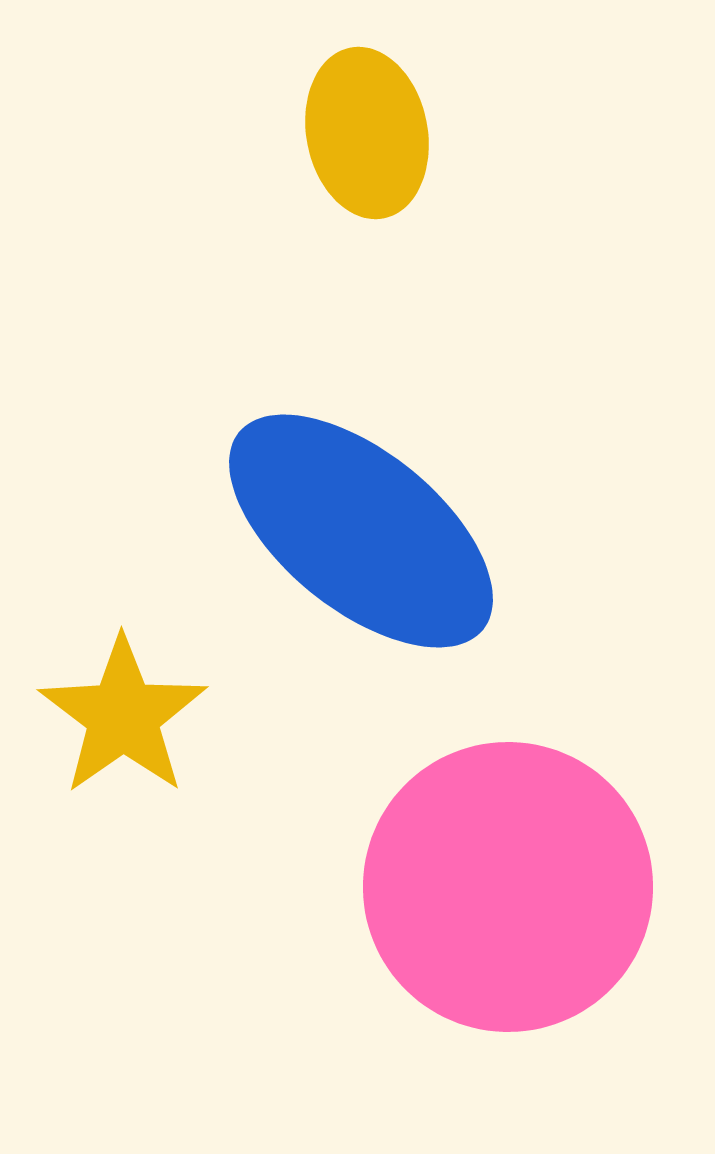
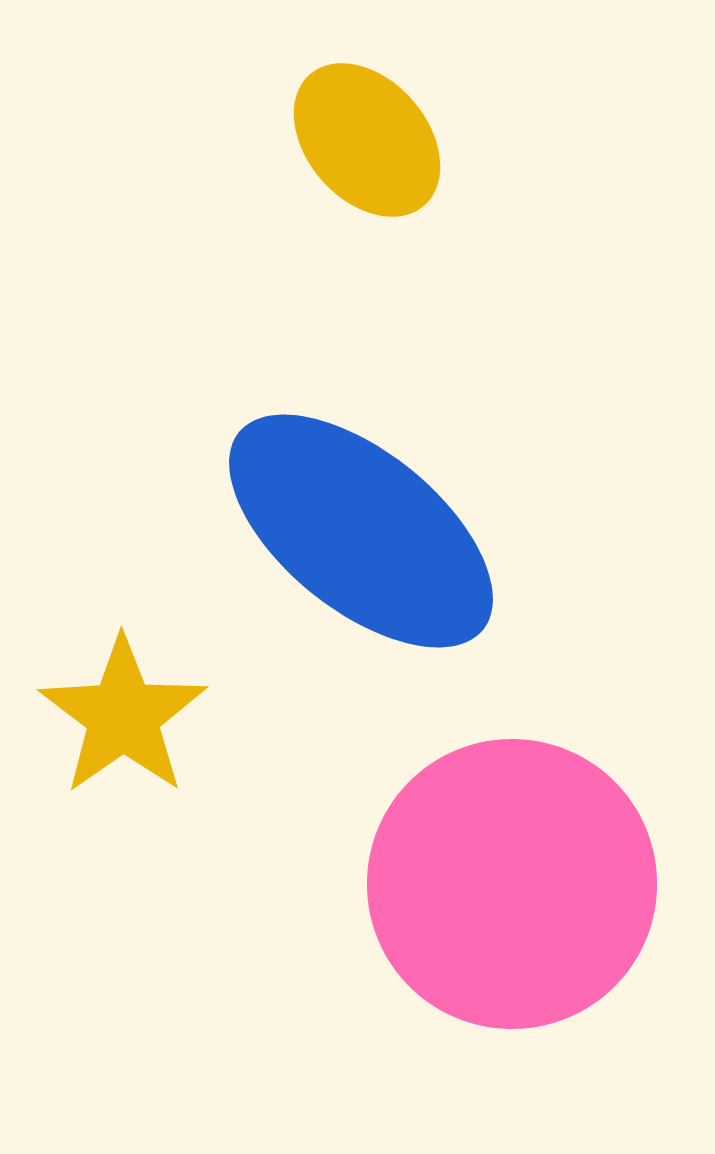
yellow ellipse: moved 7 px down; rotated 30 degrees counterclockwise
pink circle: moved 4 px right, 3 px up
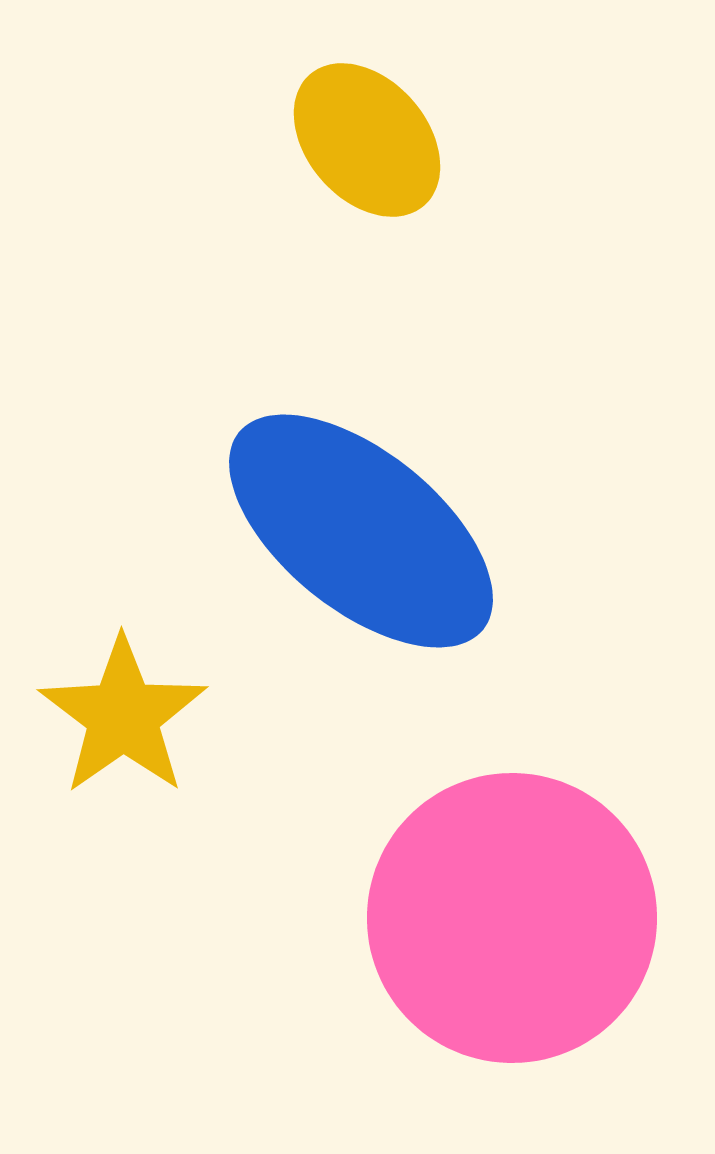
pink circle: moved 34 px down
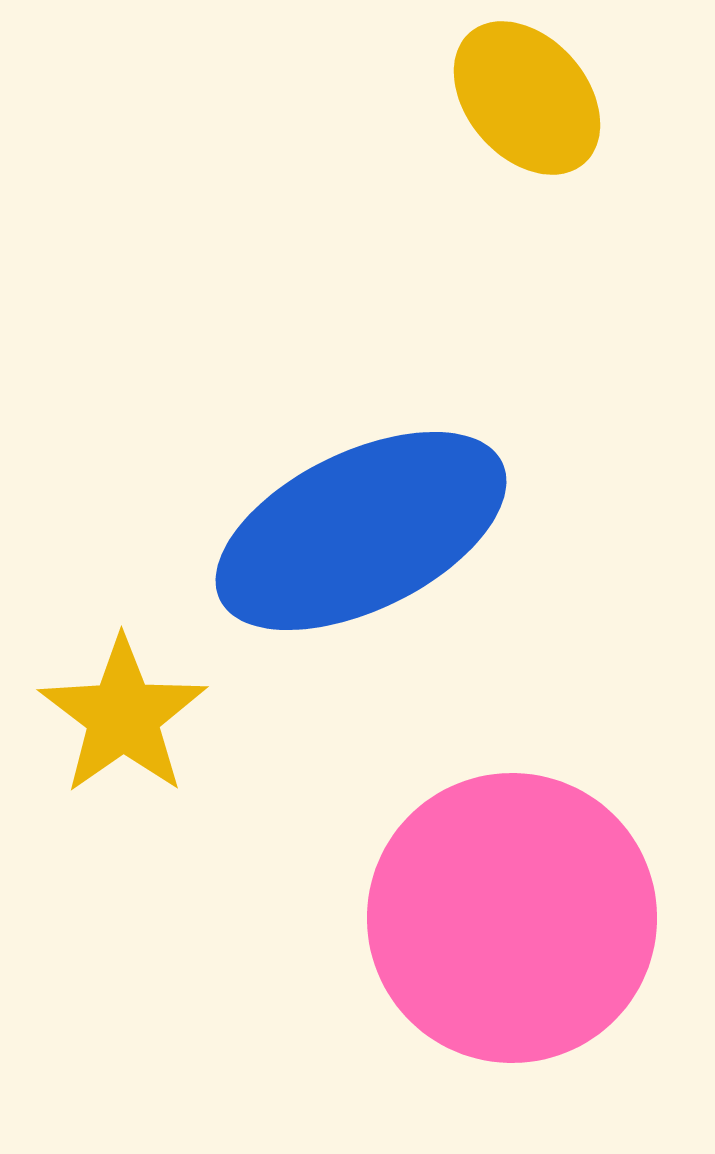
yellow ellipse: moved 160 px right, 42 px up
blue ellipse: rotated 65 degrees counterclockwise
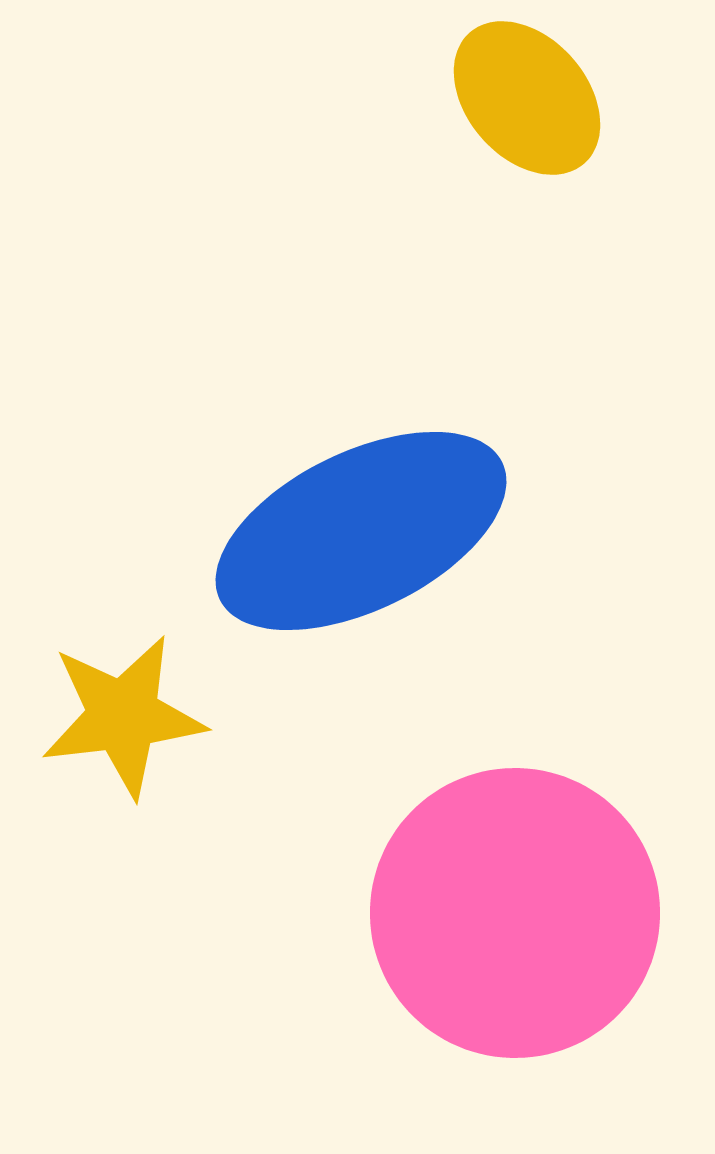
yellow star: rotated 28 degrees clockwise
pink circle: moved 3 px right, 5 px up
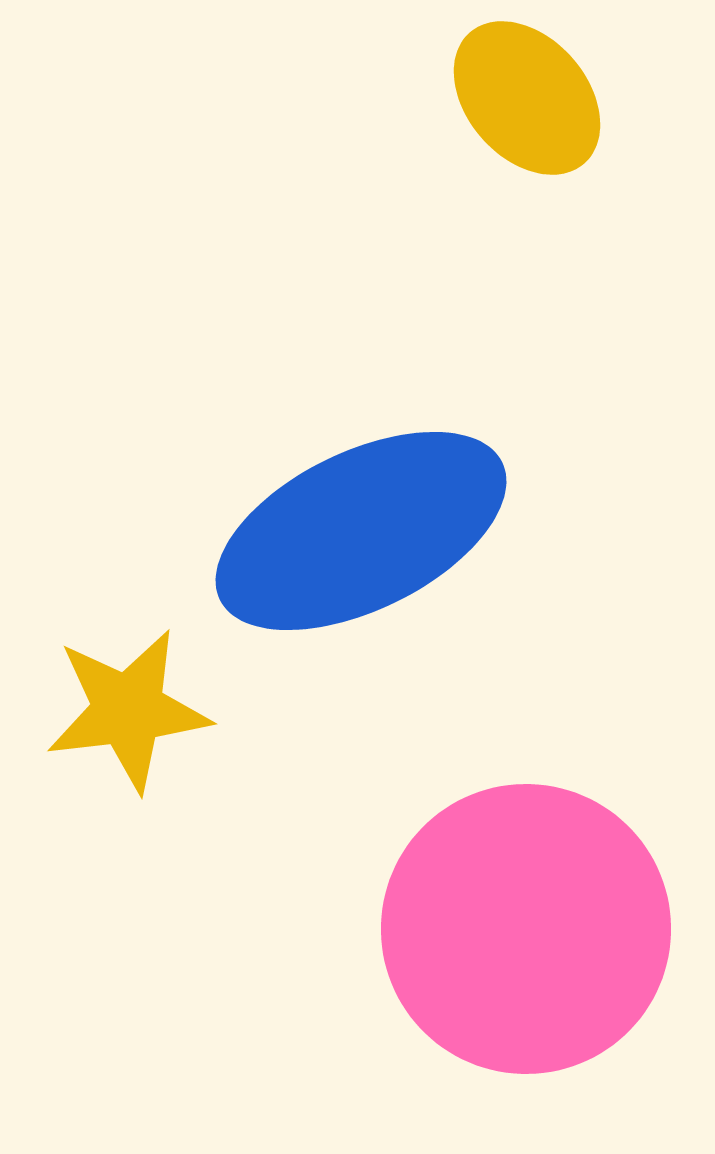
yellow star: moved 5 px right, 6 px up
pink circle: moved 11 px right, 16 px down
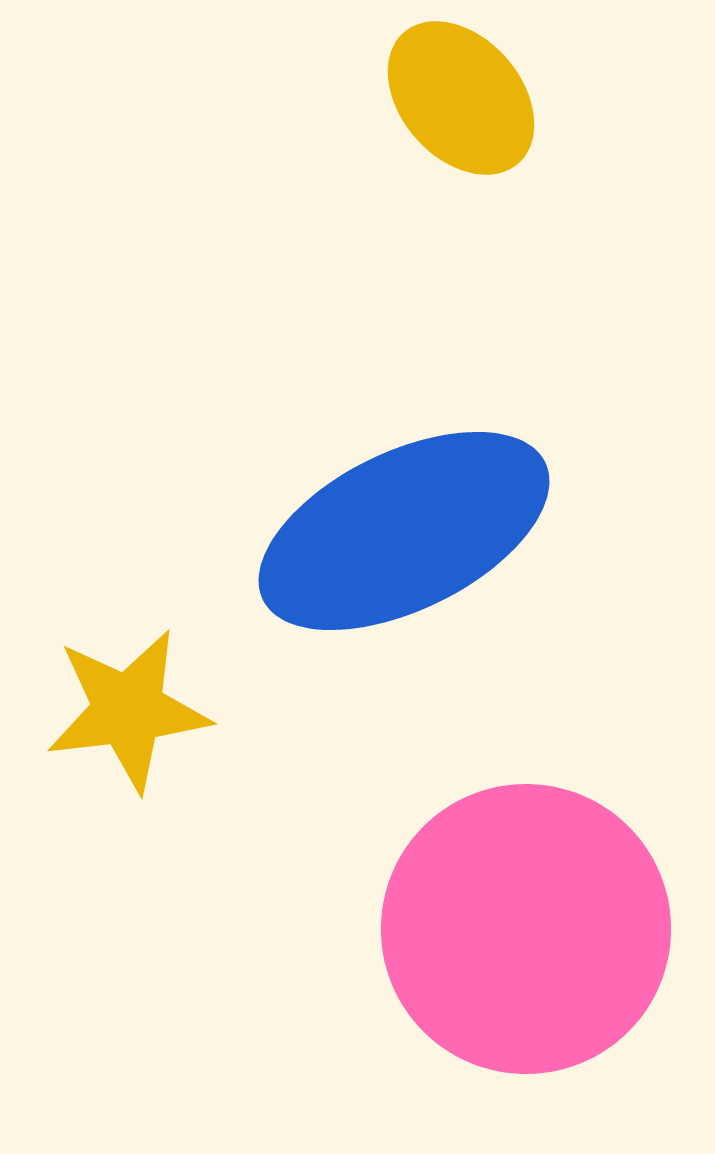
yellow ellipse: moved 66 px left
blue ellipse: moved 43 px right
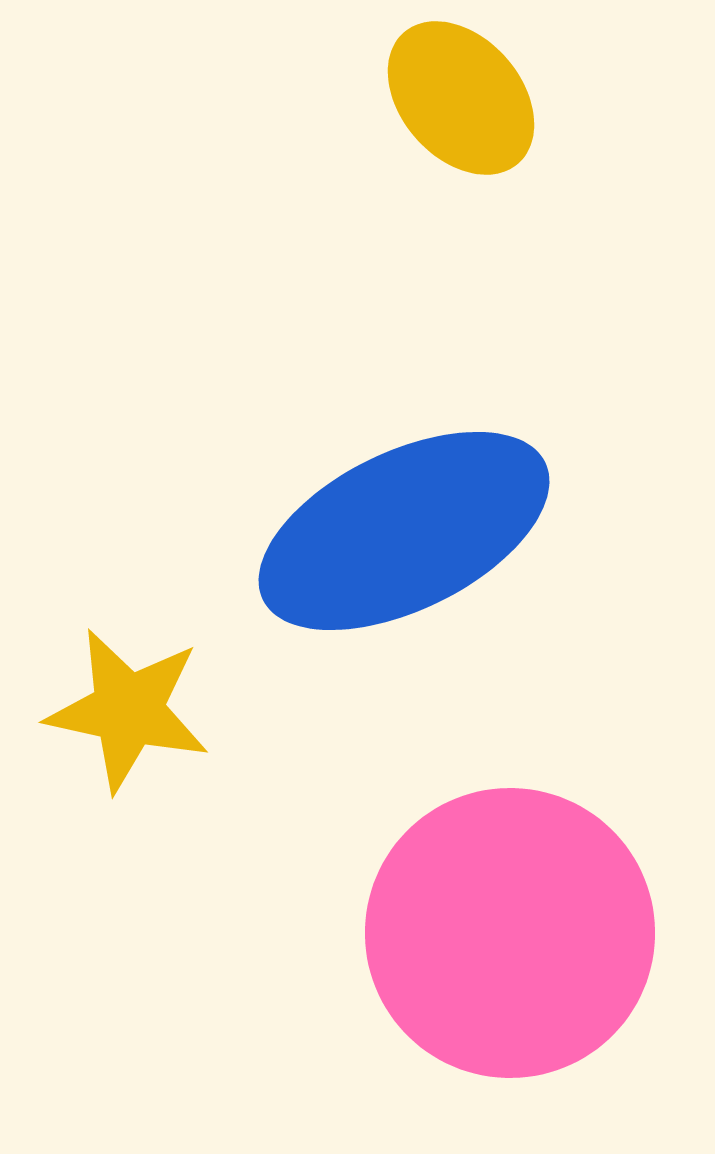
yellow star: rotated 19 degrees clockwise
pink circle: moved 16 px left, 4 px down
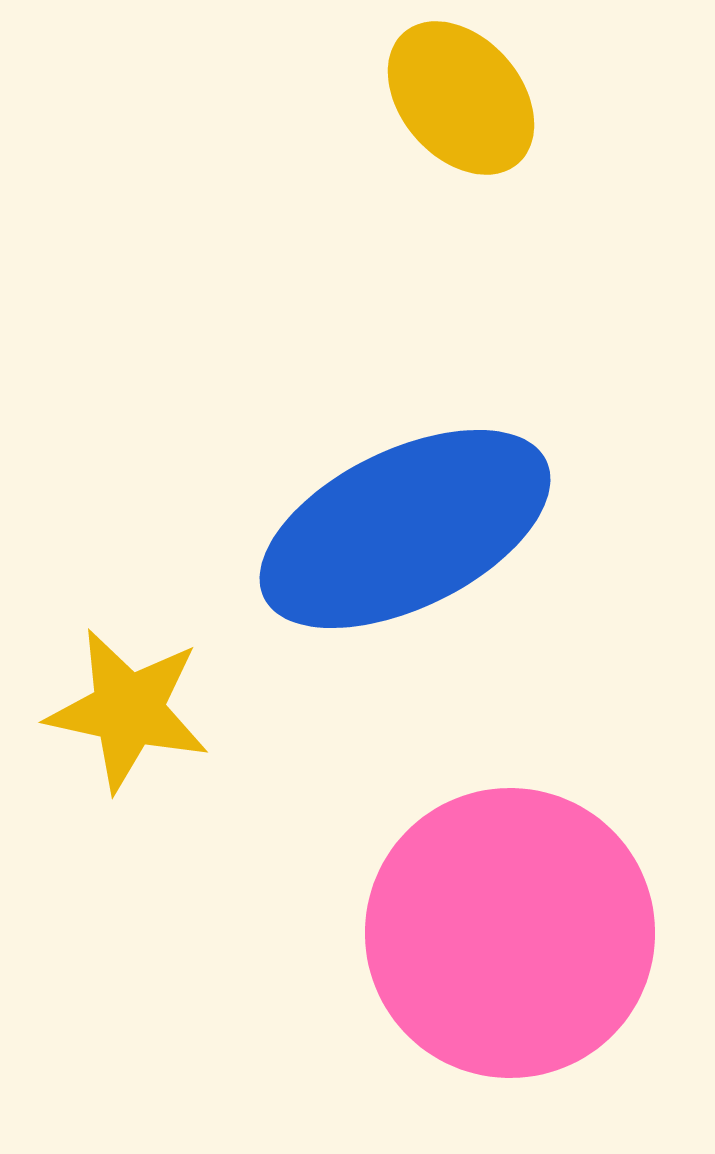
blue ellipse: moved 1 px right, 2 px up
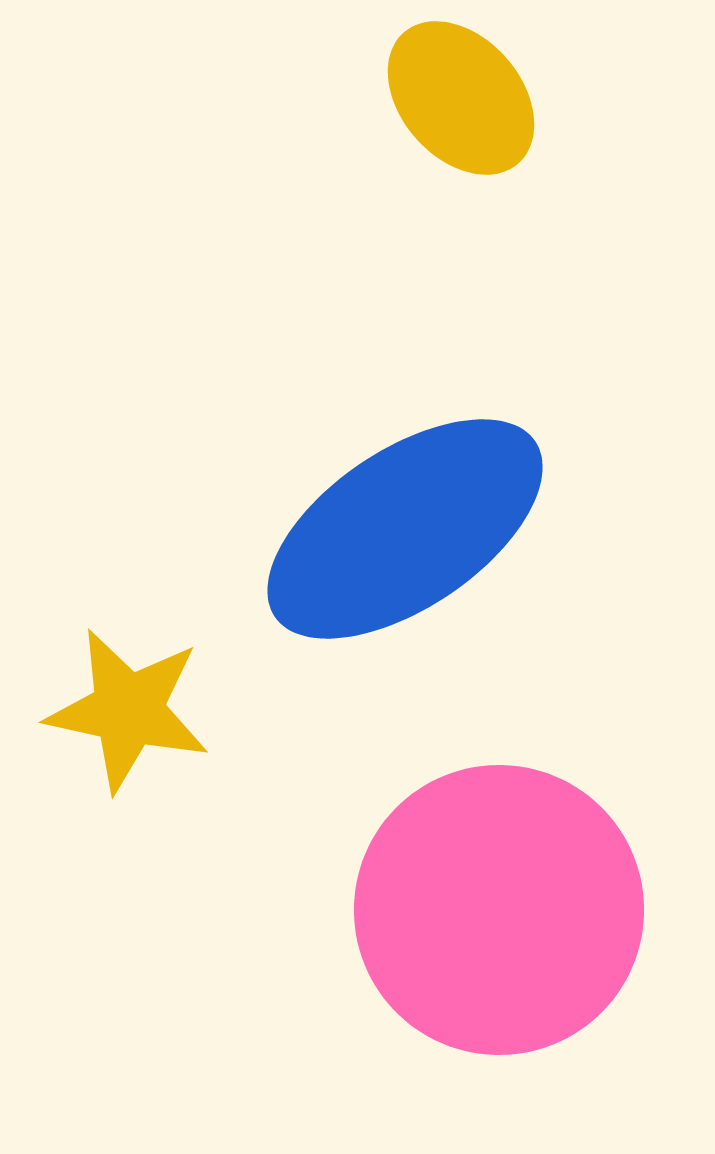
blue ellipse: rotated 8 degrees counterclockwise
pink circle: moved 11 px left, 23 px up
